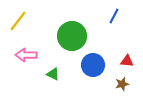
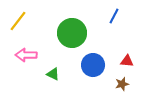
green circle: moved 3 px up
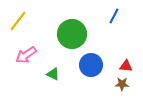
green circle: moved 1 px down
pink arrow: rotated 35 degrees counterclockwise
red triangle: moved 1 px left, 5 px down
blue circle: moved 2 px left
brown star: rotated 16 degrees clockwise
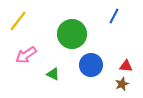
brown star: rotated 24 degrees counterclockwise
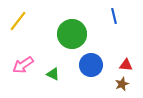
blue line: rotated 42 degrees counterclockwise
pink arrow: moved 3 px left, 10 px down
red triangle: moved 1 px up
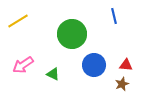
yellow line: rotated 20 degrees clockwise
blue circle: moved 3 px right
